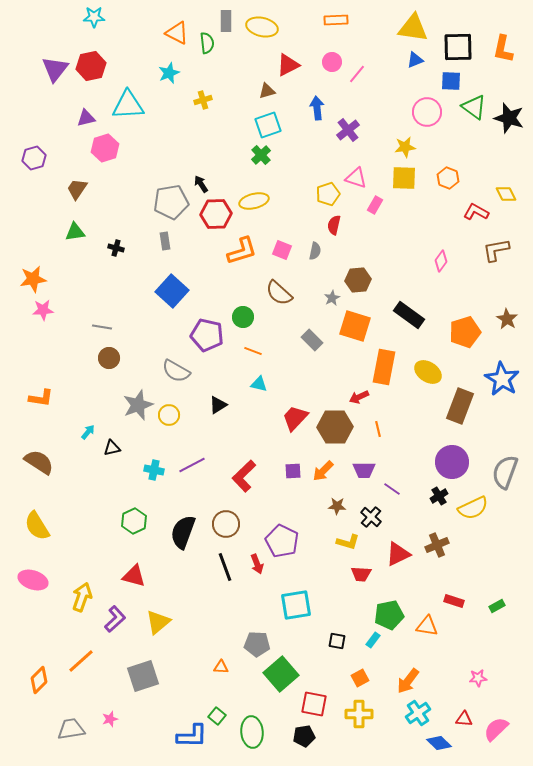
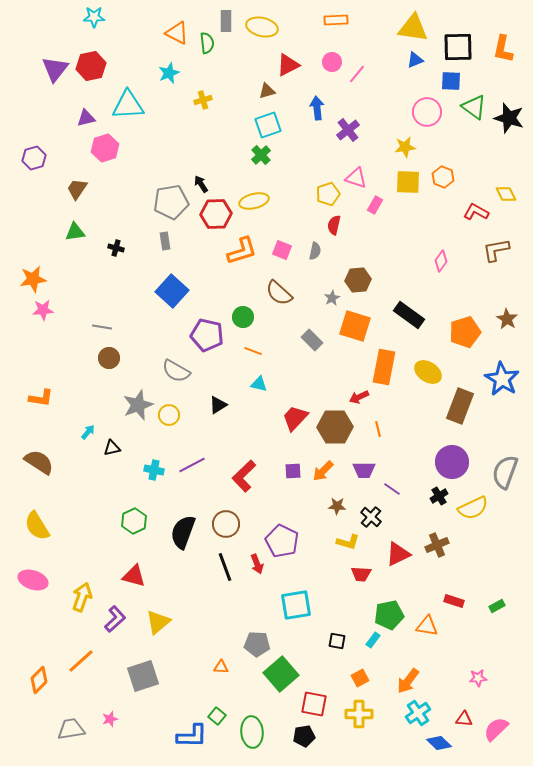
yellow square at (404, 178): moved 4 px right, 4 px down
orange hexagon at (448, 178): moved 5 px left, 1 px up
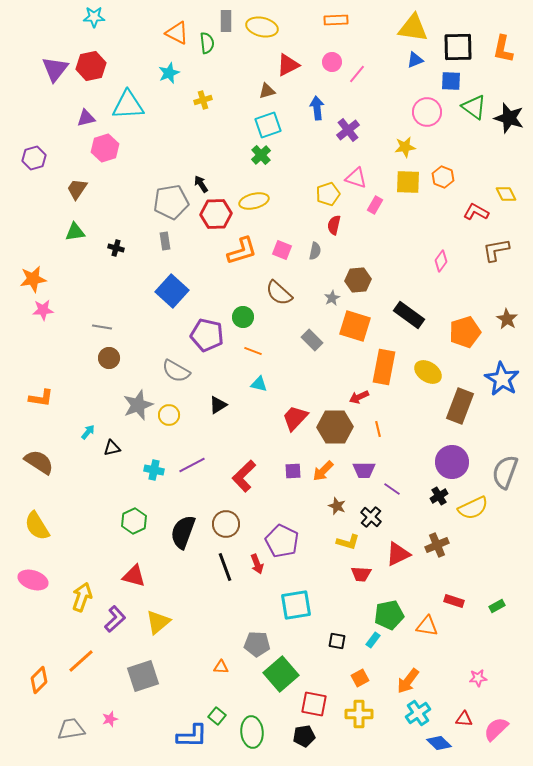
brown star at (337, 506): rotated 18 degrees clockwise
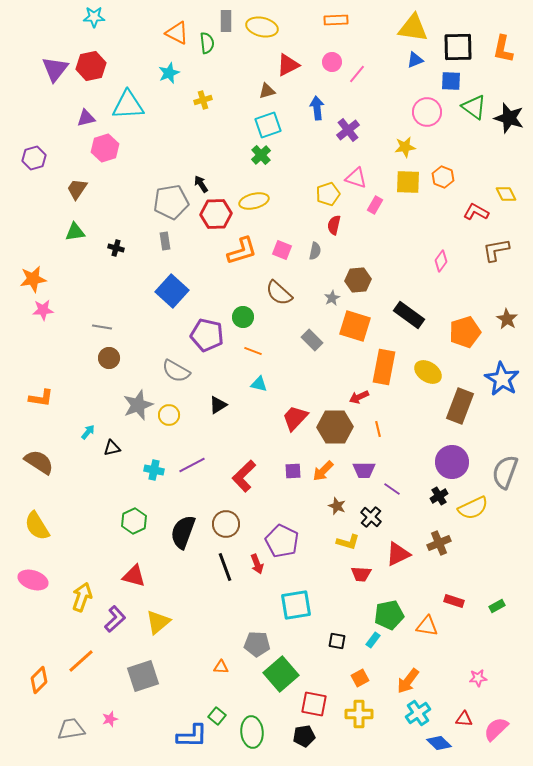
brown cross at (437, 545): moved 2 px right, 2 px up
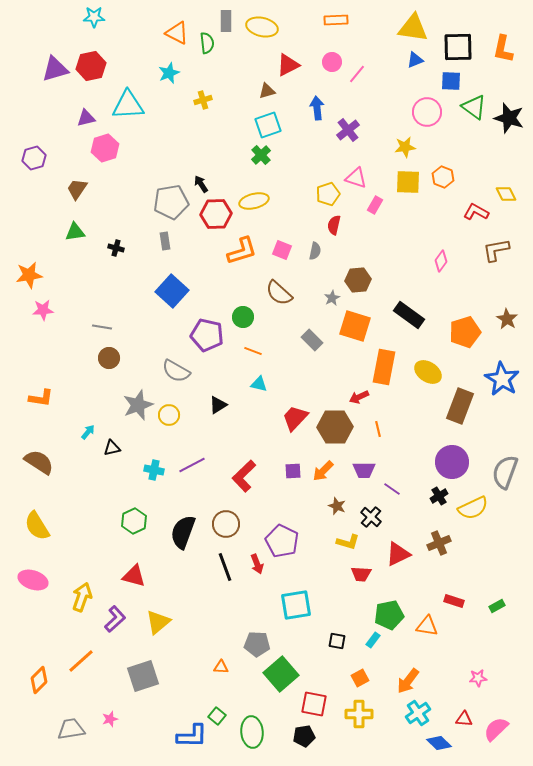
purple triangle at (55, 69): rotated 36 degrees clockwise
orange star at (33, 279): moved 4 px left, 4 px up
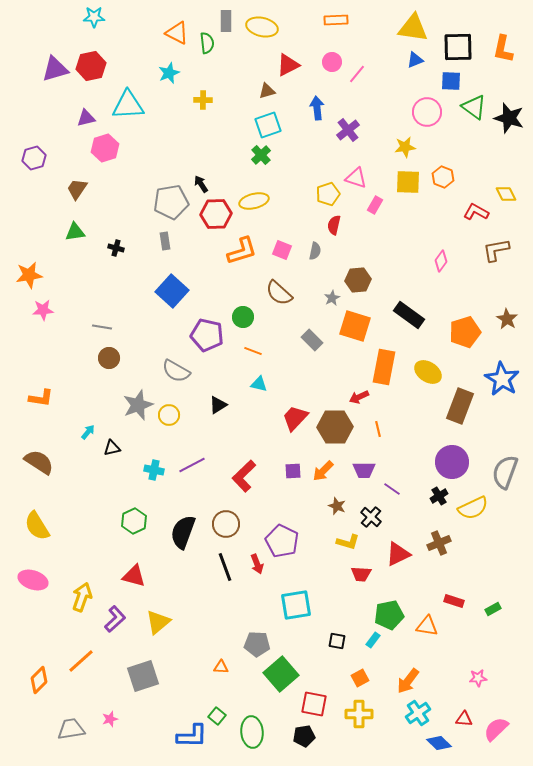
yellow cross at (203, 100): rotated 18 degrees clockwise
green rectangle at (497, 606): moved 4 px left, 3 px down
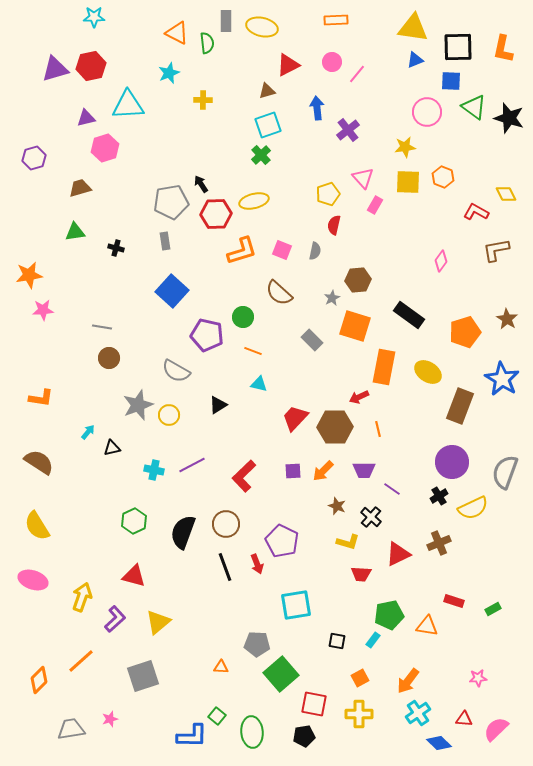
pink triangle at (356, 178): moved 7 px right; rotated 30 degrees clockwise
brown trapezoid at (77, 189): moved 3 px right, 1 px up; rotated 40 degrees clockwise
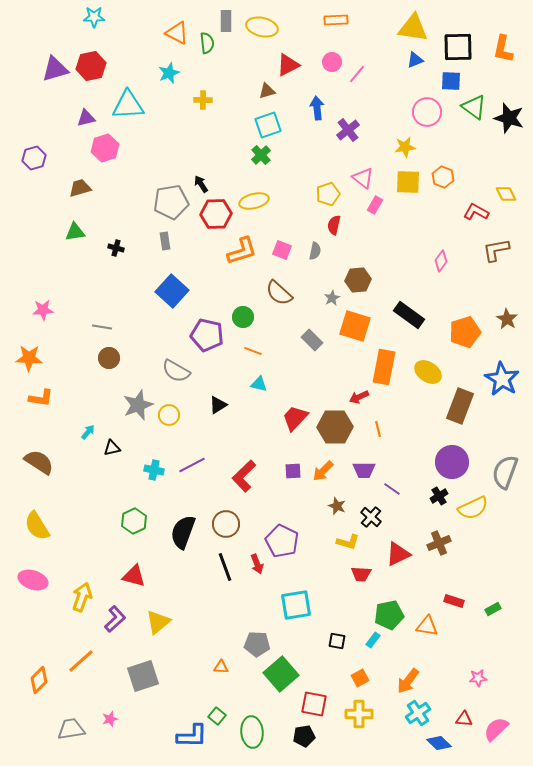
pink triangle at (363, 178): rotated 10 degrees counterclockwise
orange star at (29, 275): moved 83 px down; rotated 12 degrees clockwise
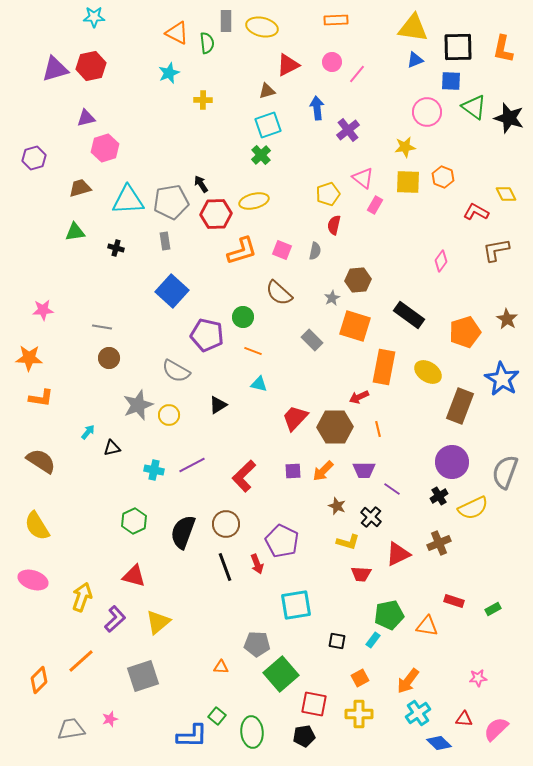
cyan triangle at (128, 105): moved 95 px down
brown semicircle at (39, 462): moved 2 px right, 1 px up
